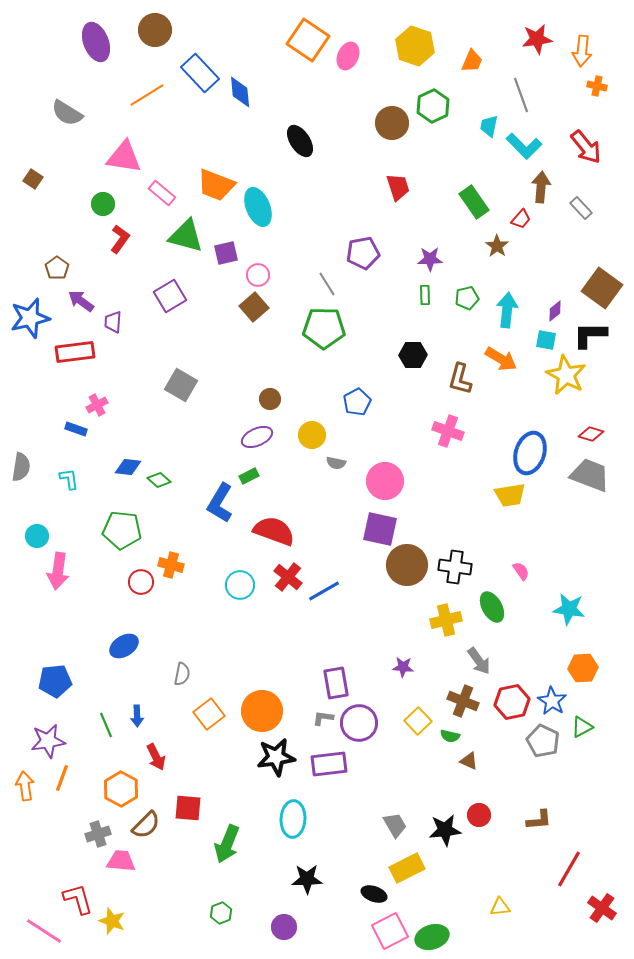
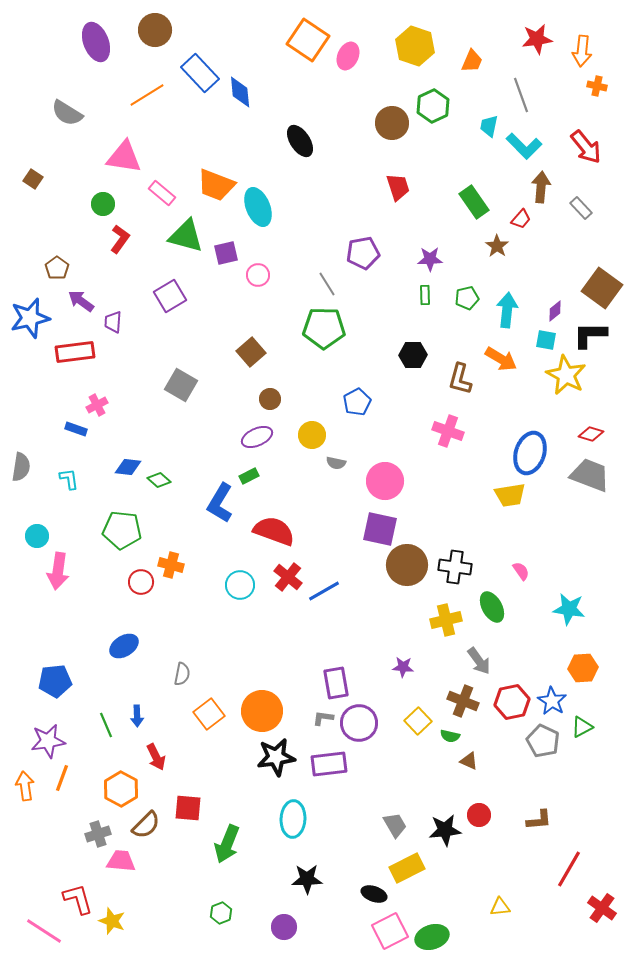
brown square at (254, 307): moved 3 px left, 45 px down
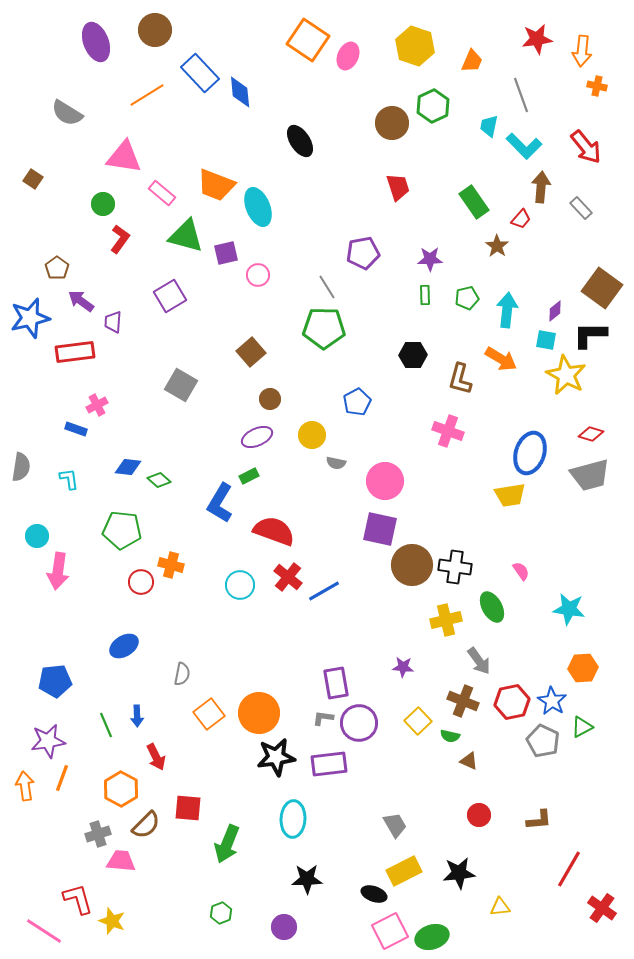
gray line at (327, 284): moved 3 px down
gray trapezoid at (590, 475): rotated 144 degrees clockwise
brown circle at (407, 565): moved 5 px right
orange circle at (262, 711): moved 3 px left, 2 px down
black star at (445, 830): moved 14 px right, 43 px down
yellow rectangle at (407, 868): moved 3 px left, 3 px down
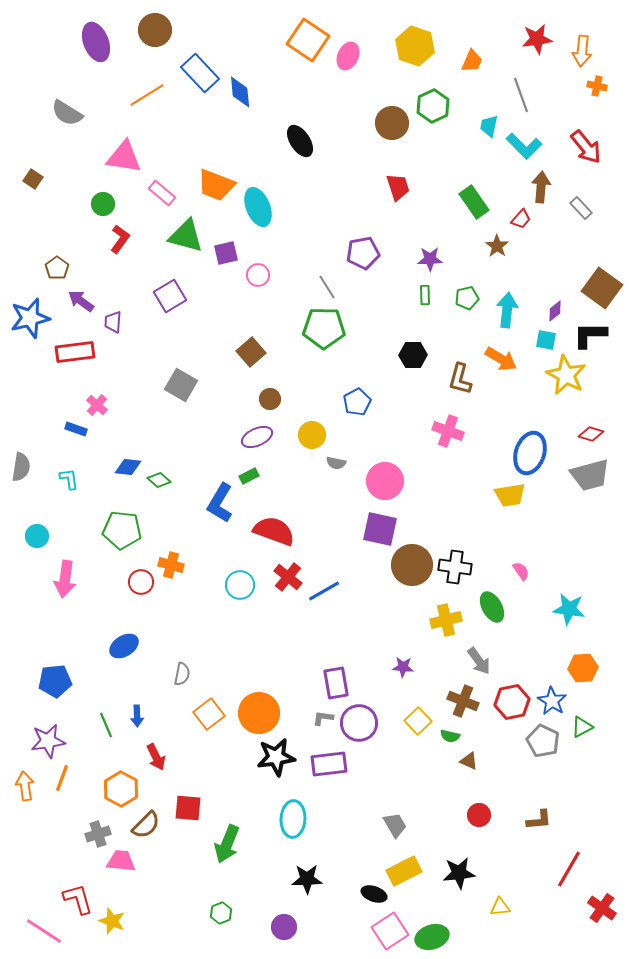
pink cross at (97, 405): rotated 20 degrees counterclockwise
pink arrow at (58, 571): moved 7 px right, 8 px down
pink square at (390, 931): rotated 6 degrees counterclockwise
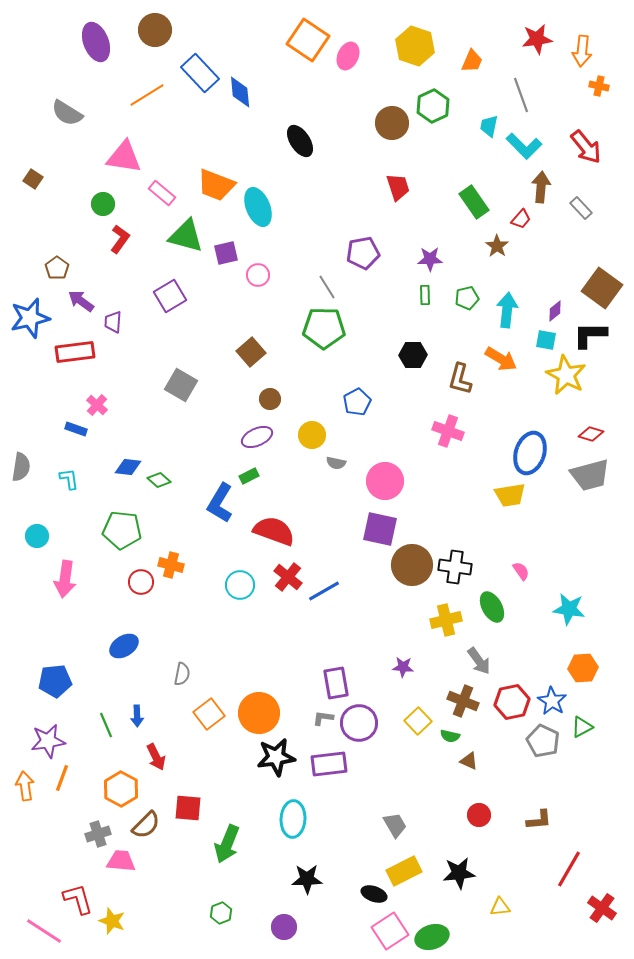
orange cross at (597, 86): moved 2 px right
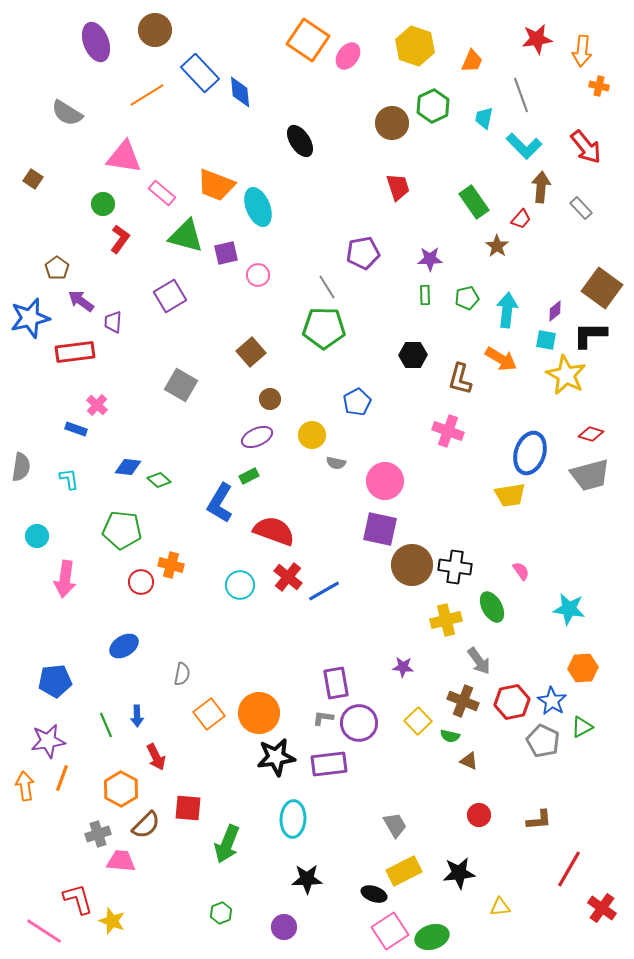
pink ellipse at (348, 56): rotated 12 degrees clockwise
cyan trapezoid at (489, 126): moved 5 px left, 8 px up
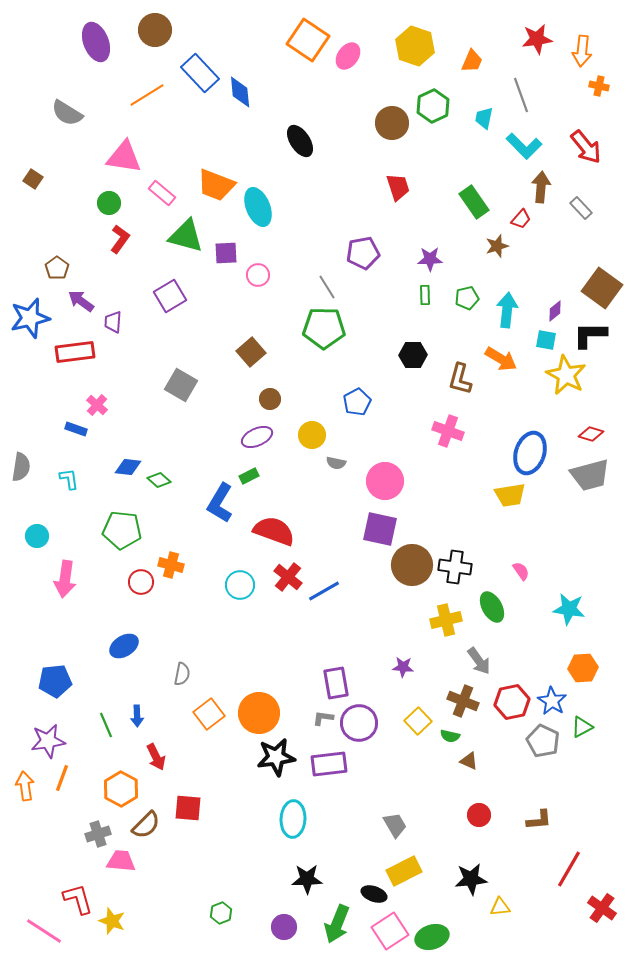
green circle at (103, 204): moved 6 px right, 1 px up
brown star at (497, 246): rotated 20 degrees clockwise
purple square at (226, 253): rotated 10 degrees clockwise
green arrow at (227, 844): moved 110 px right, 80 px down
black star at (459, 873): moved 12 px right, 6 px down
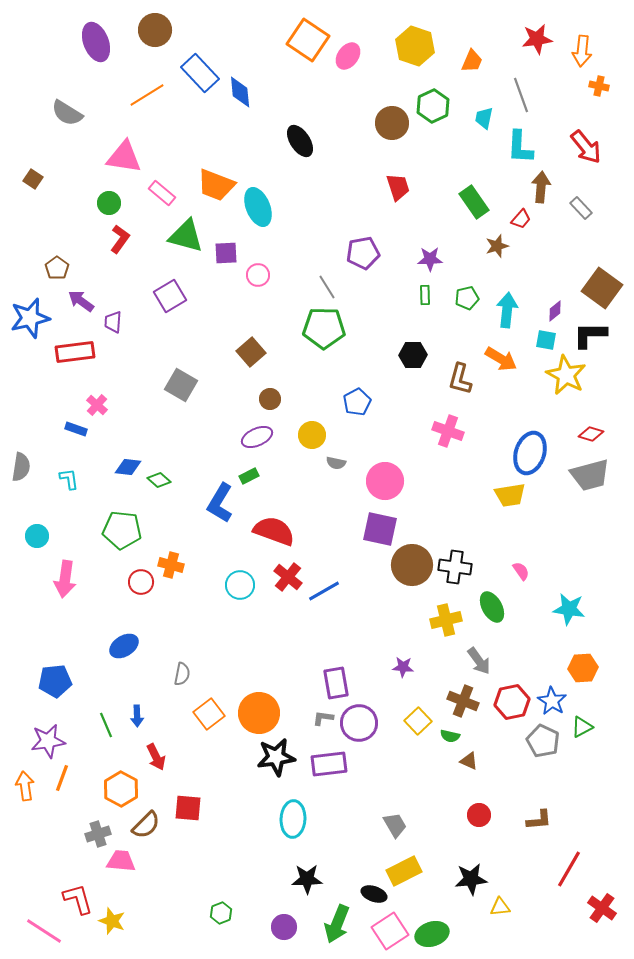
cyan L-shape at (524, 146): moved 4 px left, 1 px down; rotated 48 degrees clockwise
green ellipse at (432, 937): moved 3 px up
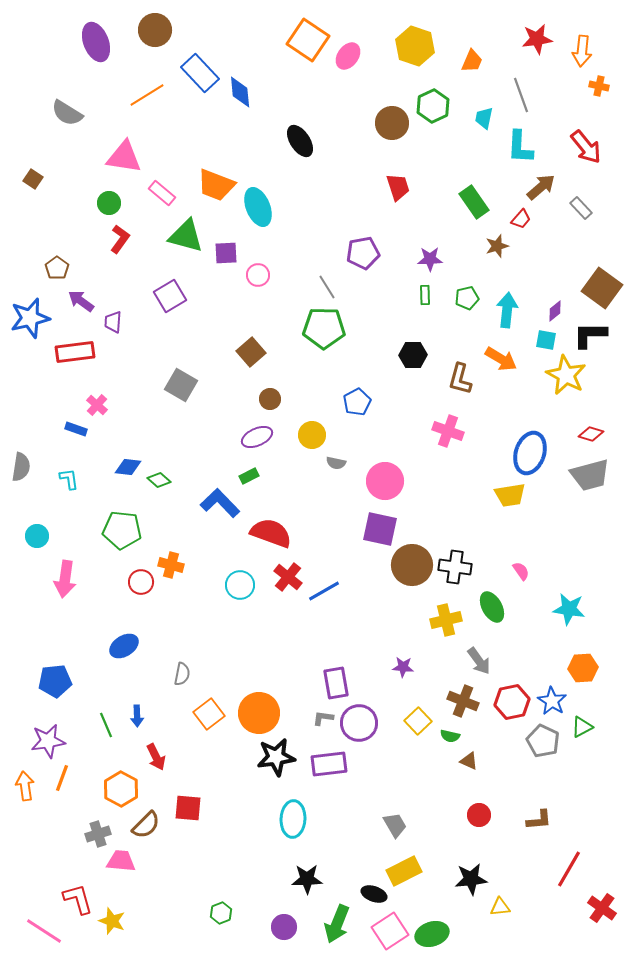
brown arrow at (541, 187): rotated 44 degrees clockwise
blue L-shape at (220, 503): rotated 105 degrees clockwise
red semicircle at (274, 531): moved 3 px left, 2 px down
